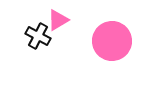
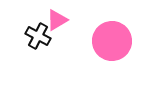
pink triangle: moved 1 px left
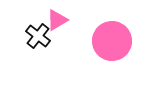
black cross: rotated 10 degrees clockwise
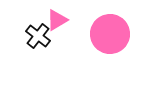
pink circle: moved 2 px left, 7 px up
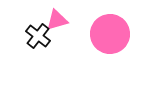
pink triangle: rotated 15 degrees clockwise
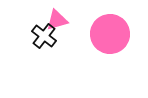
black cross: moved 6 px right
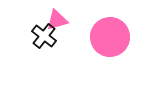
pink circle: moved 3 px down
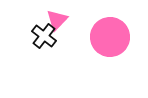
pink triangle: rotated 30 degrees counterclockwise
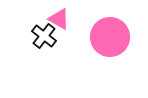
pink triangle: moved 2 px right, 1 px up; rotated 45 degrees counterclockwise
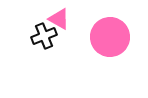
black cross: rotated 30 degrees clockwise
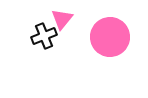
pink triangle: moved 3 px right; rotated 40 degrees clockwise
